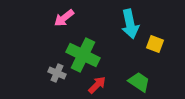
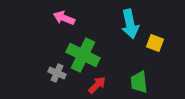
pink arrow: rotated 60 degrees clockwise
yellow square: moved 1 px up
green trapezoid: rotated 130 degrees counterclockwise
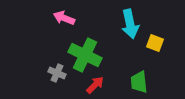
green cross: moved 2 px right
red arrow: moved 2 px left
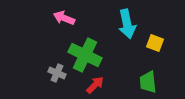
cyan arrow: moved 3 px left
green trapezoid: moved 9 px right
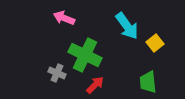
cyan arrow: moved 2 px down; rotated 24 degrees counterclockwise
yellow square: rotated 30 degrees clockwise
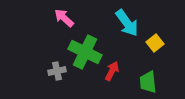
pink arrow: rotated 20 degrees clockwise
cyan arrow: moved 3 px up
green cross: moved 3 px up
gray cross: moved 2 px up; rotated 36 degrees counterclockwise
red arrow: moved 17 px right, 14 px up; rotated 18 degrees counterclockwise
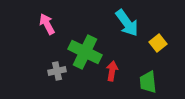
pink arrow: moved 17 px left, 6 px down; rotated 20 degrees clockwise
yellow square: moved 3 px right
red arrow: rotated 18 degrees counterclockwise
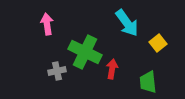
pink arrow: rotated 20 degrees clockwise
red arrow: moved 2 px up
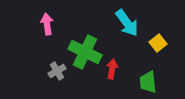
gray cross: rotated 18 degrees counterclockwise
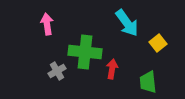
green cross: rotated 20 degrees counterclockwise
